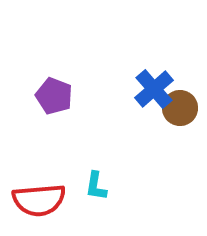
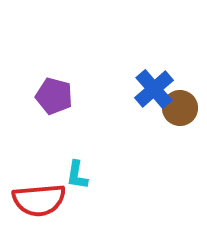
purple pentagon: rotated 6 degrees counterclockwise
cyan L-shape: moved 19 px left, 11 px up
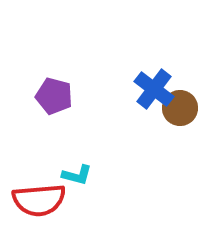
blue cross: rotated 12 degrees counterclockwise
cyan L-shape: rotated 84 degrees counterclockwise
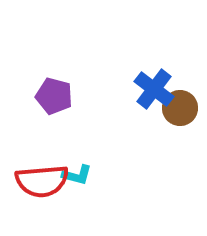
red semicircle: moved 3 px right, 19 px up
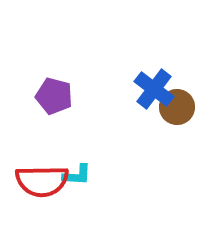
brown circle: moved 3 px left, 1 px up
cyan L-shape: rotated 12 degrees counterclockwise
red semicircle: rotated 4 degrees clockwise
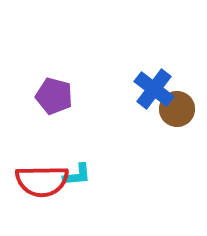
brown circle: moved 2 px down
cyan L-shape: rotated 8 degrees counterclockwise
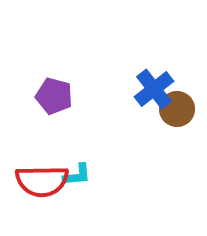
blue cross: rotated 15 degrees clockwise
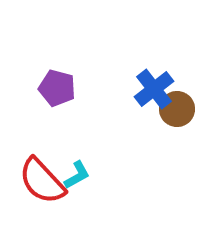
purple pentagon: moved 3 px right, 8 px up
cyan L-shape: rotated 24 degrees counterclockwise
red semicircle: rotated 48 degrees clockwise
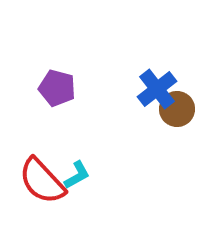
blue cross: moved 3 px right
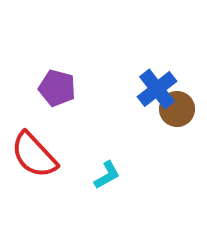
cyan L-shape: moved 30 px right
red semicircle: moved 8 px left, 26 px up
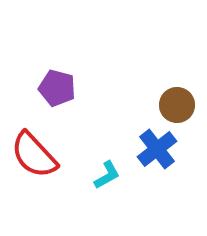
blue cross: moved 60 px down
brown circle: moved 4 px up
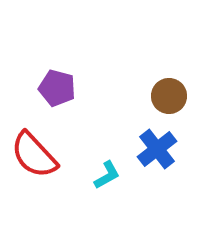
brown circle: moved 8 px left, 9 px up
